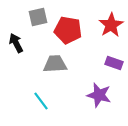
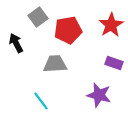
gray square: rotated 24 degrees counterclockwise
red pentagon: rotated 20 degrees counterclockwise
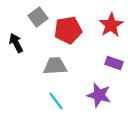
gray trapezoid: moved 2 px down
cyan line: moved 15 px right
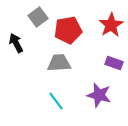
gray trapezoid: moved 4 px right, 3 px up
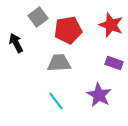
red star: rotated 20 degrees counterclockwise
purple star: rotated 15 degrees clockwise
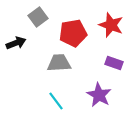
red pentagon: moved 5 px right, 3 px down
black arrow: rotated 96 degrees clockwise
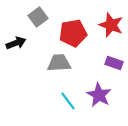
cyan line: moved 12 px right
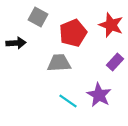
gray square: rotated 24 degrees counterclockwise
red pentagon: rotated 12 degrees counterclockwise
black arrow: rotated 18 degrees clockwise
purple rectangle: moved 1 px right, 1 px up; rotated 66 degrees counterclockwise
cyan line: rotated 18 degrees counterclockwise
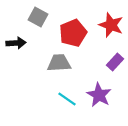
cyan line: moved 1 px left, 2 px up
